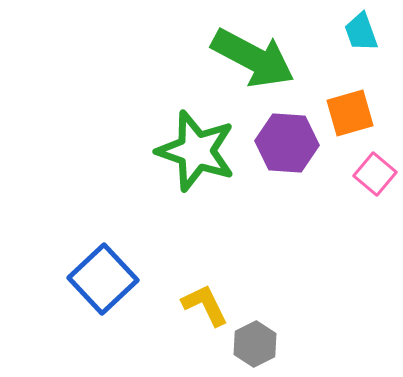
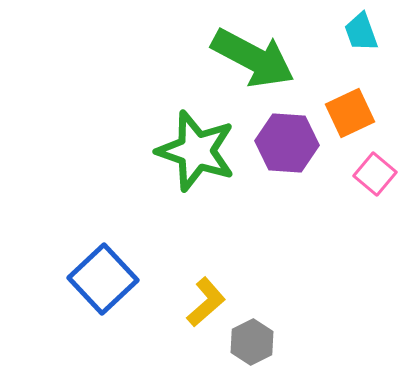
orange square: rotated 9 degrees counterclockwise
yellow L-shape: moved 1 px right, 3 px up; rotated 75 degrees clockwise
gray hexagon: moved 3 px left, 2 px up
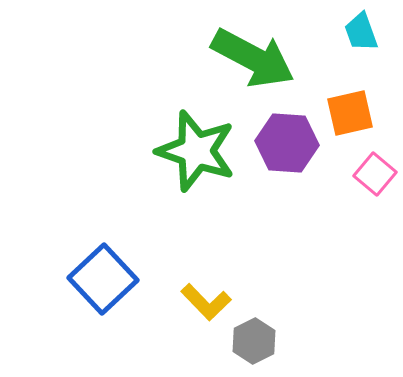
orange square: rotated 12 degrees clockwise
yellow L-shape: rotated 87 degrees clockwise
gray hexagon: moved 2 px right, 1 px up
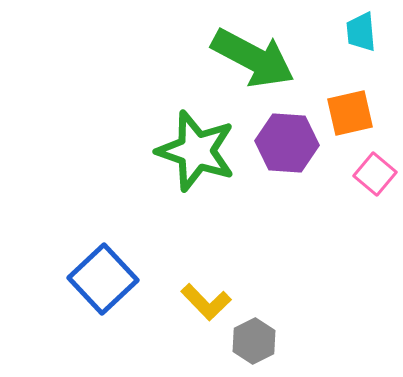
cyan trapezoid: rotated 15 degrees clockwise
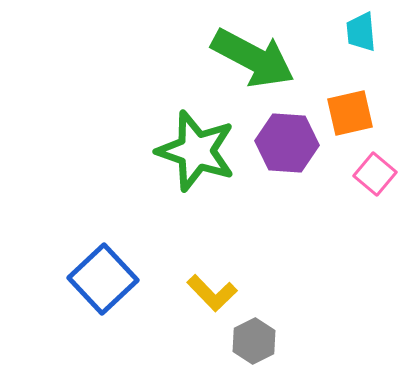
yellow L-shape: moved 6 px right, 9 px up
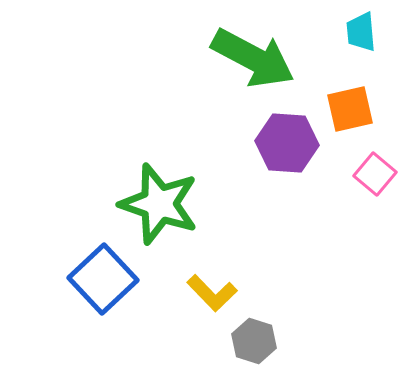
orange square: moved 4 px up
green star: moved 37 px left, 53 px down
gray hexagon: rotated 15 degrees counterclockwise
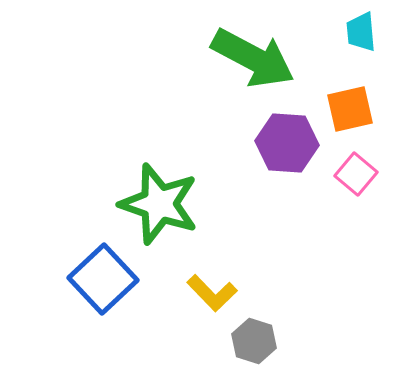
pink square: moved 19 px left
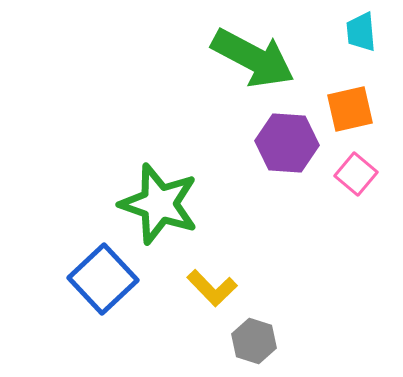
yellow L-shape: moved 5 px up
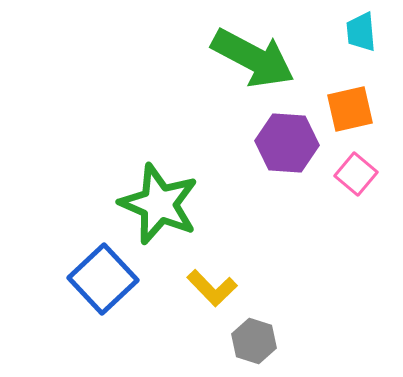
green star: rotated 4 degrees clockwise
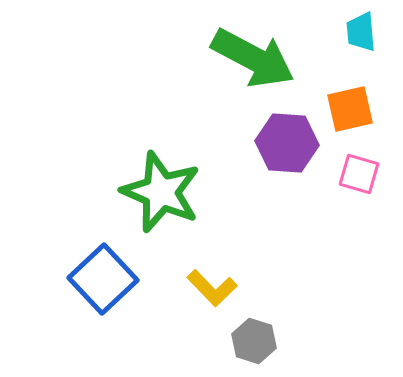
pink square: moved 3 px right; rotated 24 degrees counterclockwise
green star: moved 2 px right, 12 px up
